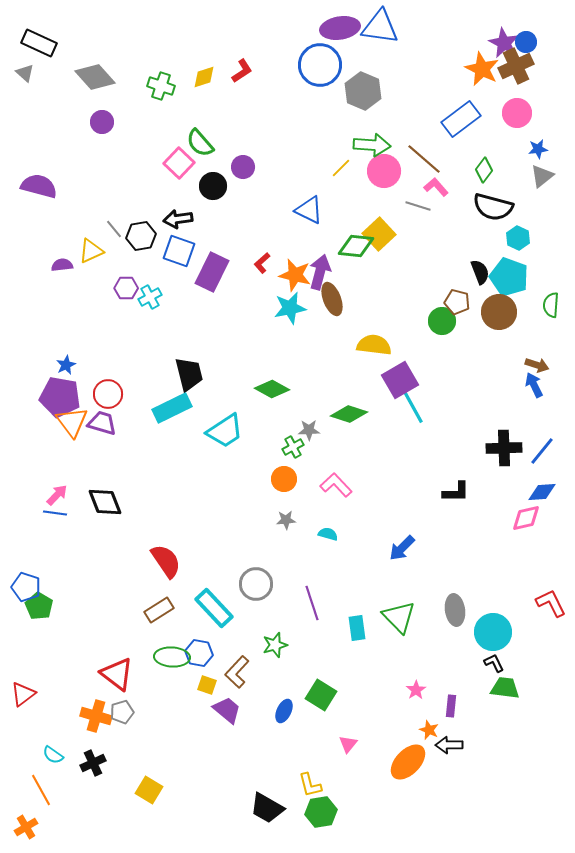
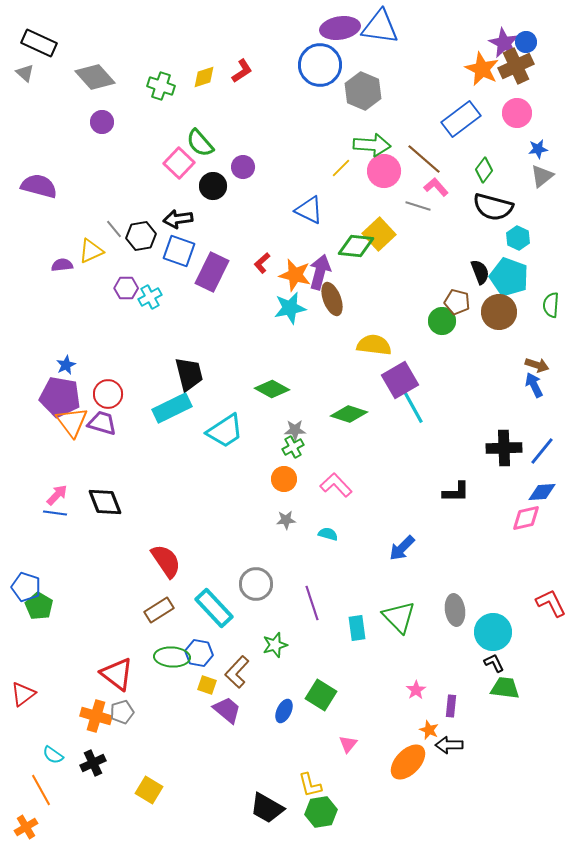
gray star at (309, 430): moved 14 px left
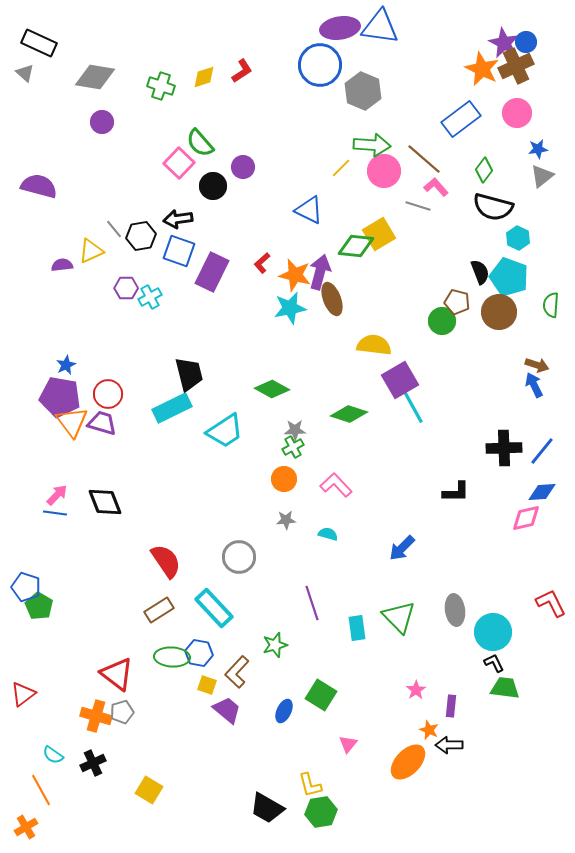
gray diamond at (95, 77): rotated 39 degrees counterclockwise
yellow square at (379, 234): rotated 12 degrees clockwise
gray circle at (256, 584): moved 17 px left, 27 px up
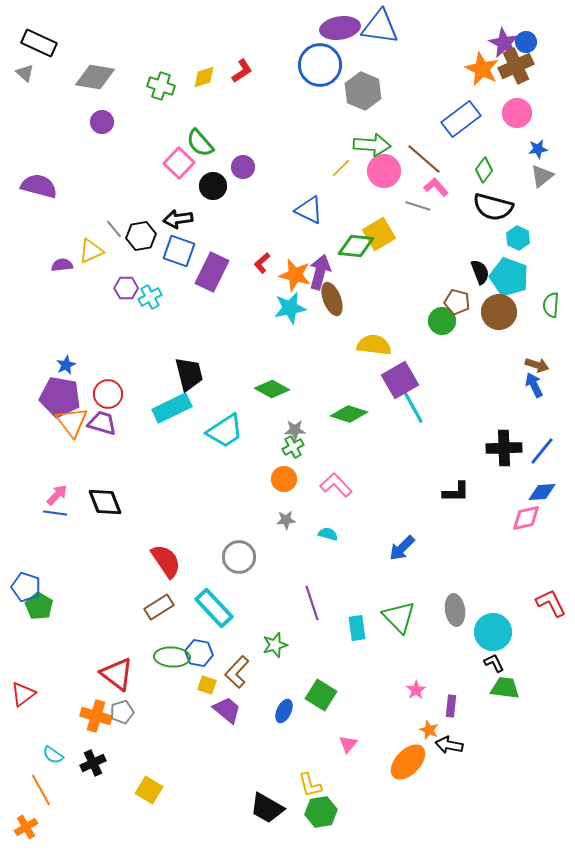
brown rectangle at (159, 610): moved 3 px up
black arrow at (449, 745): rotated 12 degrees clockwise
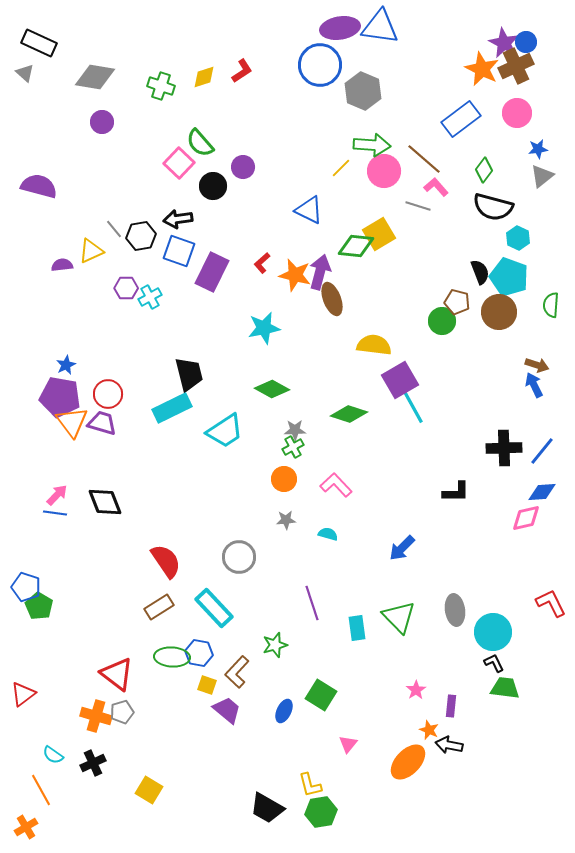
cyan star at (290, 308): moved 26 px left, 20 px down
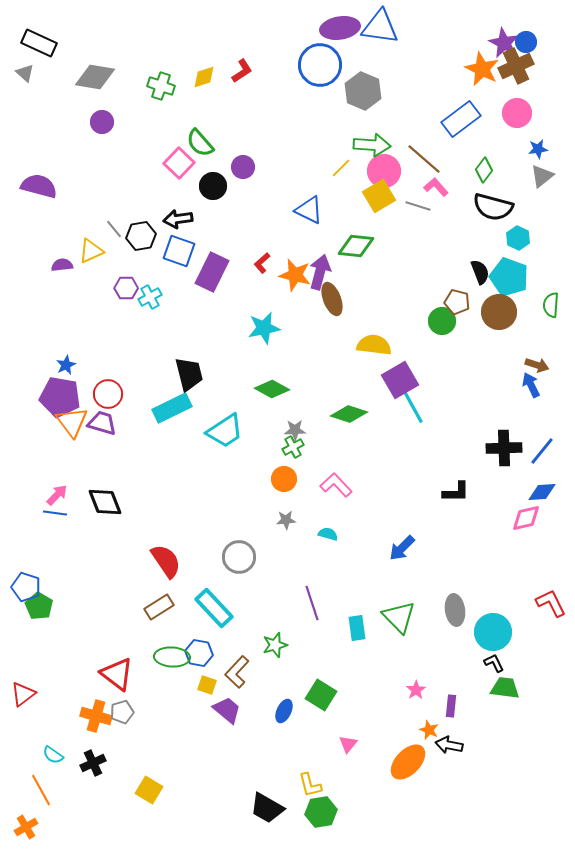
yellow square at (379, 234): moved 38 px up
blue arrow at (534, 385): moved 3 px left
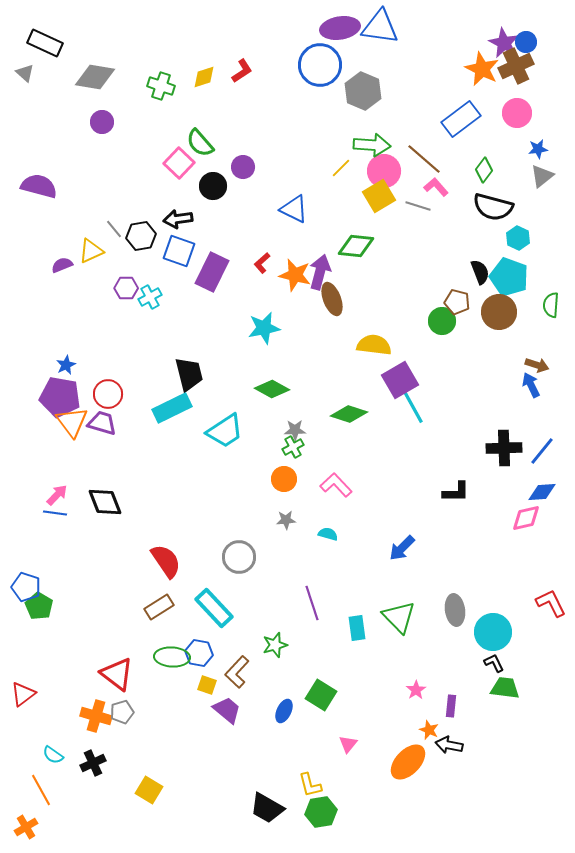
black rectangle at (39, 43): moved 6 px right
blue triangle at (309, 210): moved 15 px left, 1 px up
purple semicircle at (62, 265): rotated 15 degrees counterclockwise
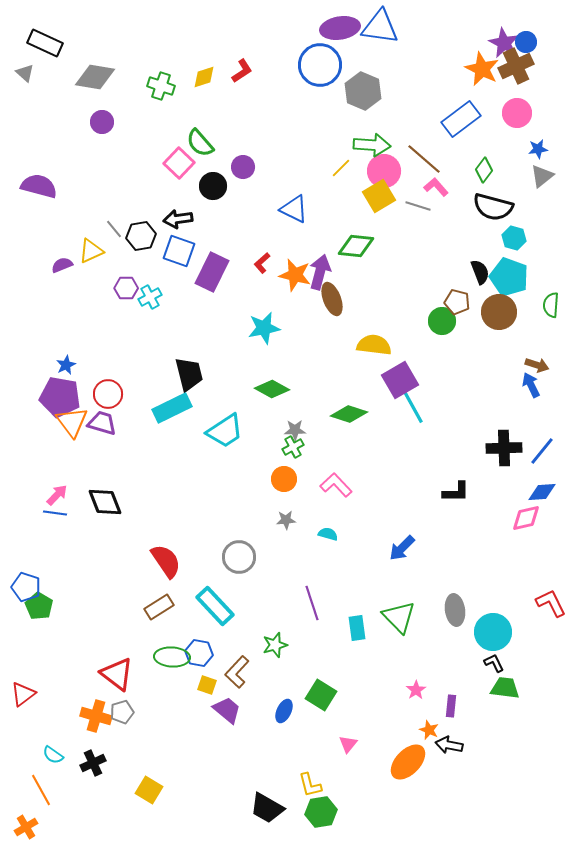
cyan hexagon at (518, 238): moved 4 px left; rotated 10 degrees counterclockwise
cyan rectangle at (214, 608): moved 1 px right, 2 px up
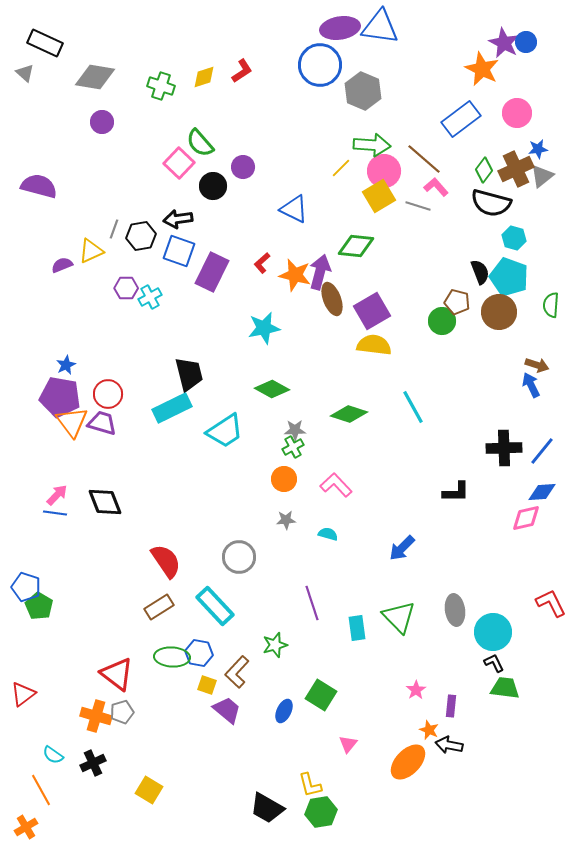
brown cross at (516, 66): moved 103 px down
black semicircle at (493, 207): moved 2 px left, 4 px up
gray line at (114, 229): rotated 60 degrees clockwise
purple square at (400, 380): moved 28 px left, 69 px up
